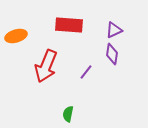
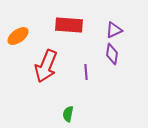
orange ellipse: moved 2 px right; rotated 20 degrees counterclockwise
purple line: rotated 42 degrees counterclockwise
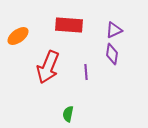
red arrow: moved 2 px right, 1 px down
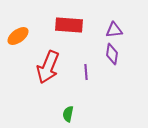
purple triangle: rotated 18 degrees clockwise
